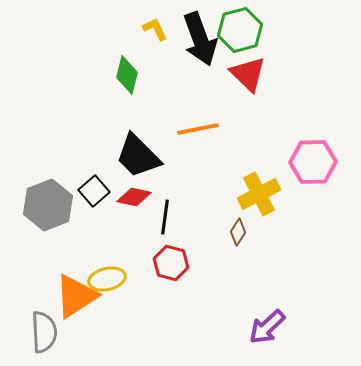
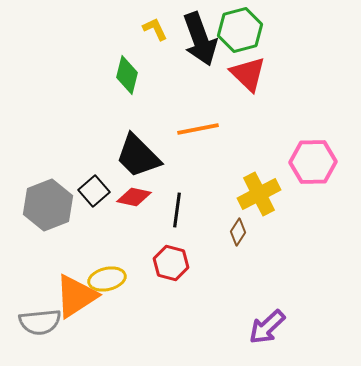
black line: moved 12 px right, 7 px up
gray semicircle: moved 4 px left, 10 px up; rotated 87 degrees clockwise
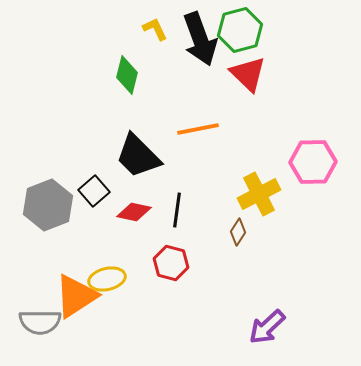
red diamond: moved 15 px down
gray semicircle: rotated 6 degrees clockwise
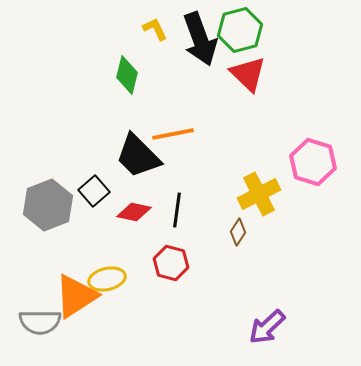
orange line: moved 25 px left, 5 px down
pink hexagon: rotated 18 degrees clockwise
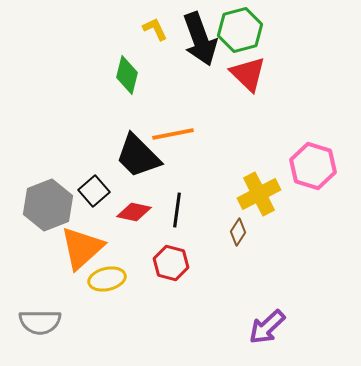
pink hexagon: moved 4 px down
orange triangle: moved 6 px right, 48 px up; rotated 9 degrees counterclockwise
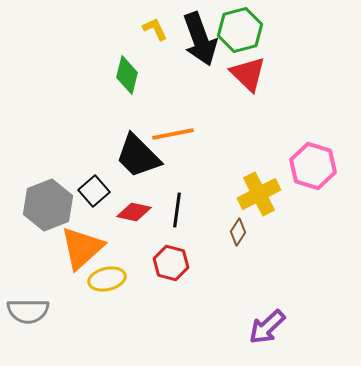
gray semicircle: moved 12 px left, 11 px up
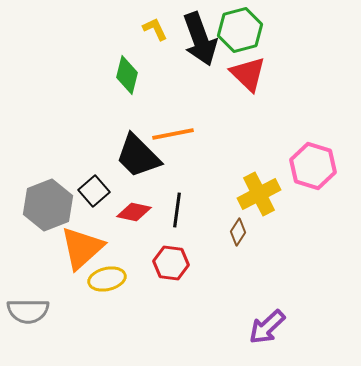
red hexagon: rotated 8 degrees counterclockwise
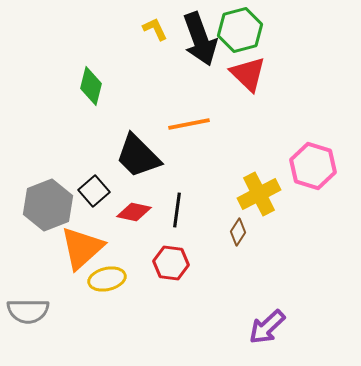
green diamond: moved 36 px left, 11 px down
orange line: moved 16 px right, 10 px up
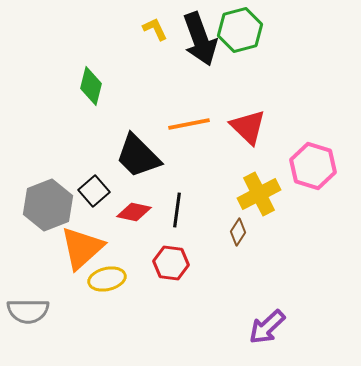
red triangle: moved 53 px down
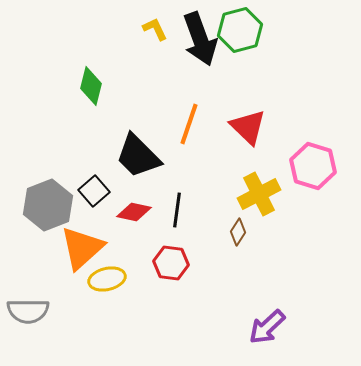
orange line: rotated 60 degrees counterclockwise
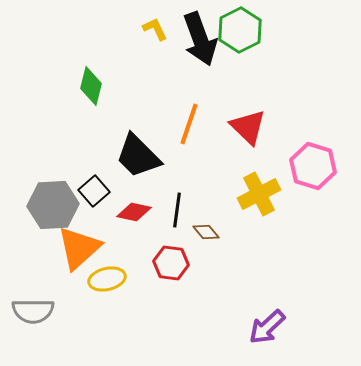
green hexagon: rotated 12 degrees counterclockwise
gray hexagon: moved 5 px right; rotated 18 degrees clockwise
brown diamond: moved 32 px left; rotated 72 degrees counterclockwise
orange triangle: moved 3 px left
gray semicircle: moved 5 px right
